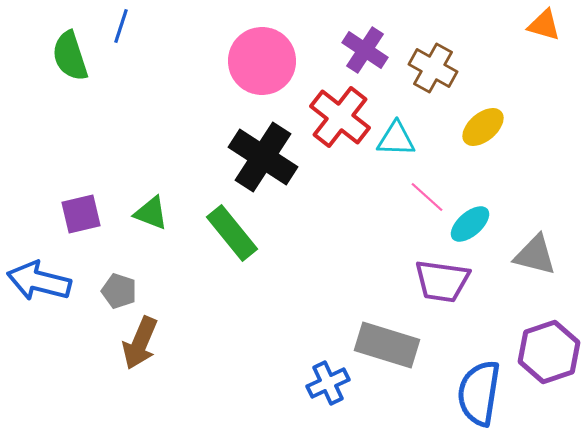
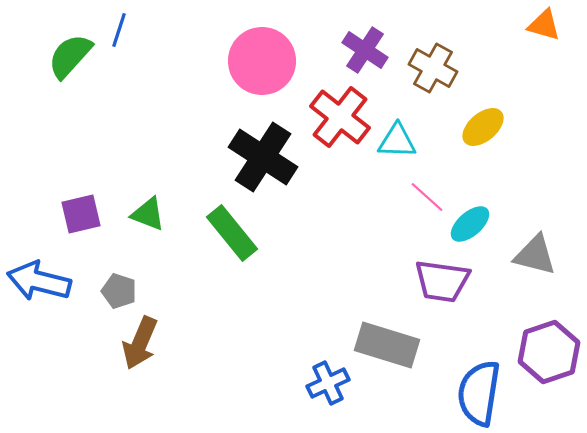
blue line: moved 2 px left, 4 px down
green semicircle: rotated 60 degrees clockwise
cyan triangle: moved 1 px right, 2 px down
green triangle: moved 3 px left, 1 px down
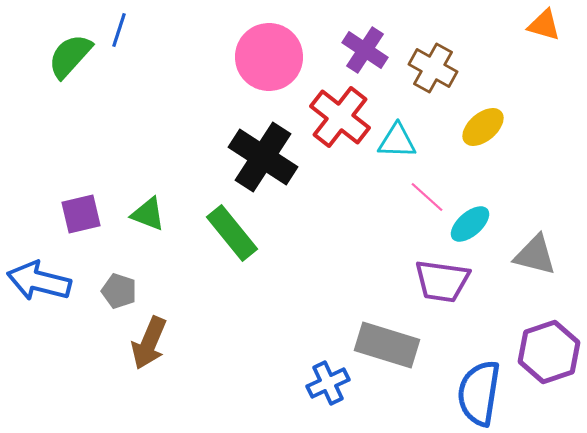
pink circle: moved 7 px right, 4 px up
brown arrow: moved 9 px right
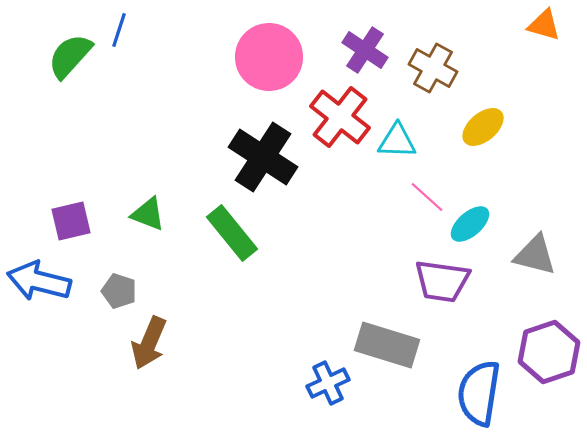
purple square: moved 10 px left, 7 px down
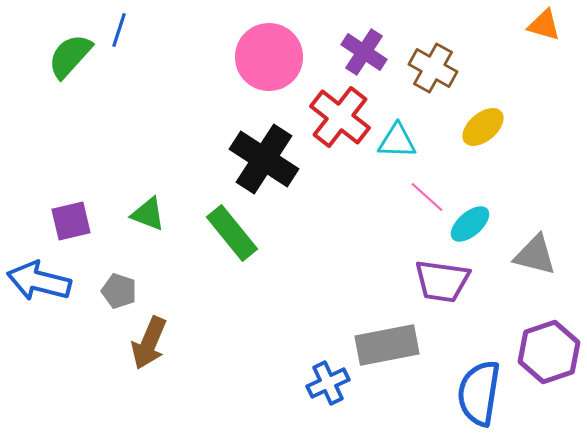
purple cross: moved 1 px left, 2 px down
black cross: moved 1 px right, 2 px down
gray rectangle: rotated 28 degrees counterclockwise
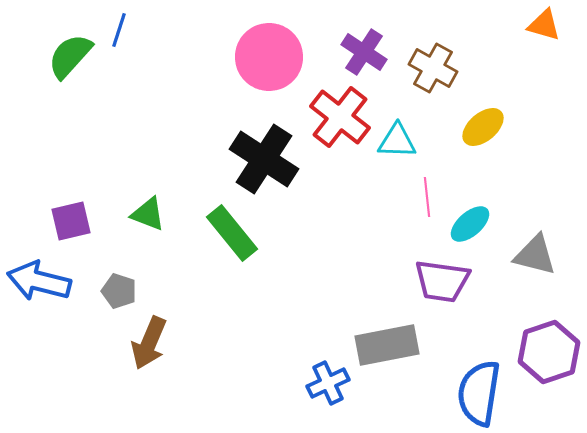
pink line: rotated 42 degrees clockwise
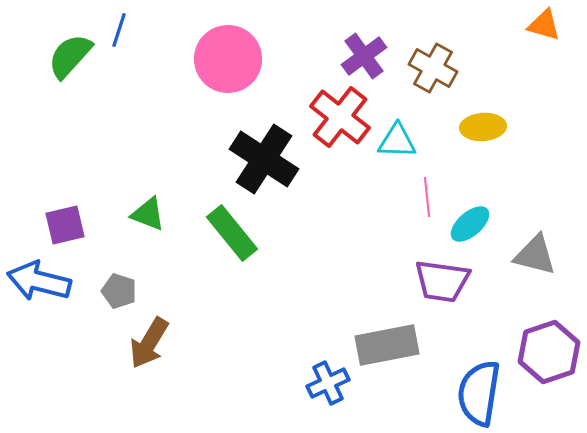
purple cross: moved 4 px down; rotated 21 degrees clockwise
pink circle: moved 41 px left, 2 px down
yellow ellipse: rotated 36 degrees clockwise
purple square: moved 6 px left, 4 px down
brown arrow: rotated 8 degrees clockwise
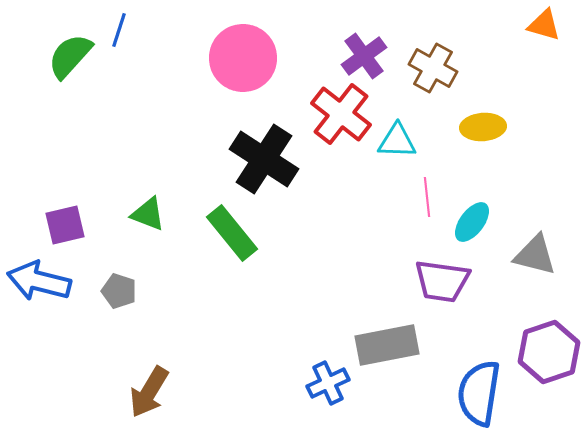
pink circle: moved 15 px right, 1 px up
red cross: moved 1 px right, 3 px up
cyan ellipse: moved 2 px right, 2 px up; rotated 12 degrees counterclockwise
brown arrow: moved 49 px down
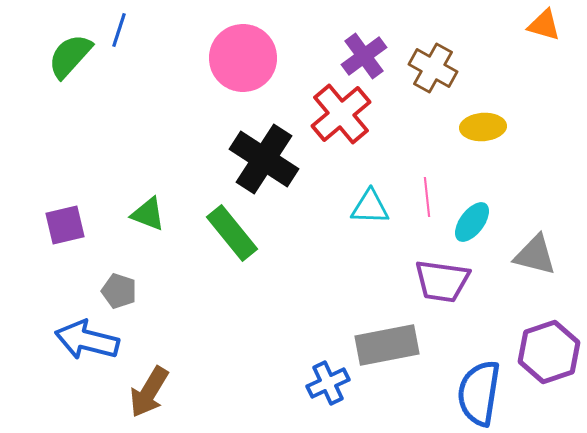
red cross: rotated 12 degrees clockwise
cyan triangle: moved 27 px left, 66 px down
blue arrow: moved 48 px right, 59 px down
